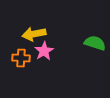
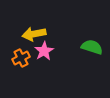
green semicircle: moved 3 px left, 4 px down
orange cross: rotated 30 degrees counterclockwise
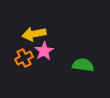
green semicircle: moved 9 px left, 18 px down; rotated 10 degrees counterclockwise
orange cross: moved 3 px right
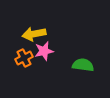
pink star: rotated 18 degrees clockwise
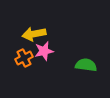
green semicircle: moved 3 px right
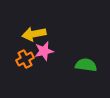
orange cross: moved 1 px right, 1 px down
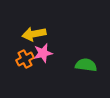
pink star: moved 1 px left, 2 px down
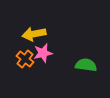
orange cross: rotated 24 degrees counterclockwise
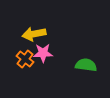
pink star: rotated 12 degrees clockwise
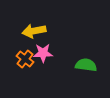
yellow arrow: moved 3 px up
